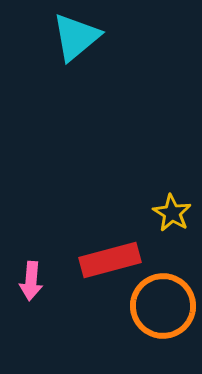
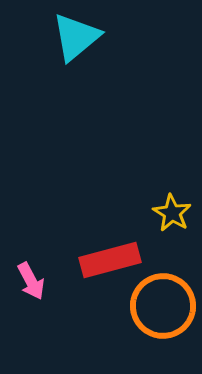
pink arrow: rotated 33 degrees counterclockwise
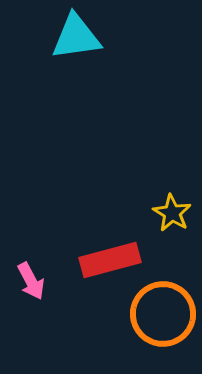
cyan triangle: rotated 32 degrees clockwise
orange circle: moved 8 px down
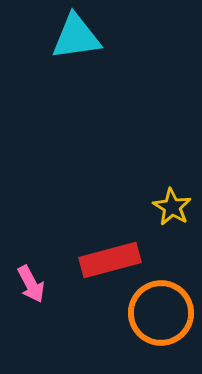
yellow star: moved 6 px up
pink arrow: moved 3 px down
orange circle: moved 2 px left, 1 px up
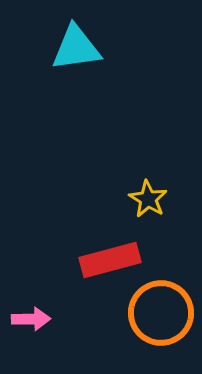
cyan triangle: moved 11 px down
yellow star: moved 24 px left, 8 px up
pink arrow: moved 35 px down; rotated 63 degrees counterclockwise
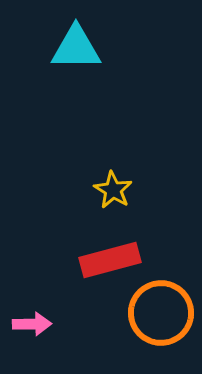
cyan triangle: rotated 8 degrees clockwise
yellow star: moved 35 px left, 9 px up
pink arrow: moved 1 px right, 5 px down
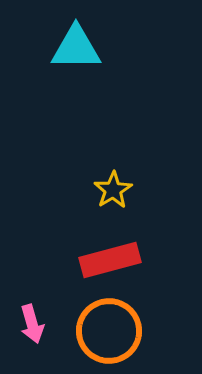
yellow star: rotated 9 degrees clockwise
orange circle: moved 52 px left, 18 px down
pink arrow: rotated 75 degrees clockwise
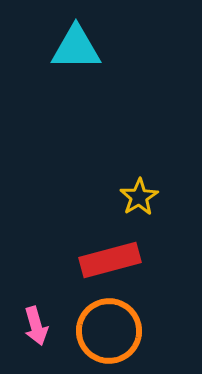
yellow star: moved 26 px right, 7 px down
pink arrow: moved 4 px right, 2 px down
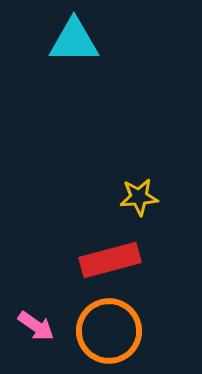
cyan triangle: moved 2 px left, 7 px up
yellow star: rotated 27 degrees clockwise
pink arrow: rotated 39 degrees counterclockwise
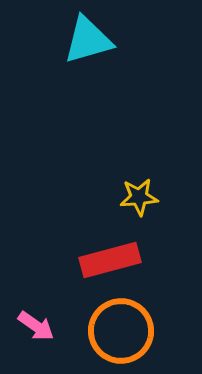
cyan triangle: moved 14 px right, 1 px up; rotated 16 degrees counterclockwise
orange circle: moved 12 px right
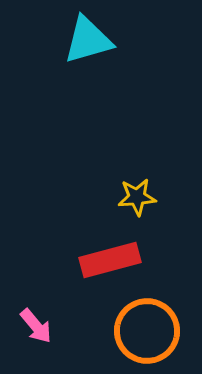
yellow star: moved 2 px left
pink arrow: rotated 15 degrees clockwise
orange circle: moved 26 px right
